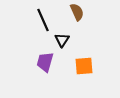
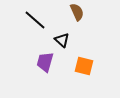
black line: moved 8 px left; rotated 25 degrees counterclockwise
black triangle: rotated 21 degrees counterclockwise
orange square: rotated 18 degrees clockwise
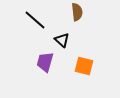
brown semicircle: rotated 18 degrees clockwise
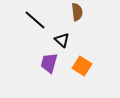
purple trapezoid: moved 4 px right, 1 px down
orange square: moved 2 px left; rotated 18 degrees clockwise
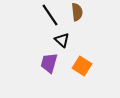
black line: moved 15 px right, 5 px up; rotated 15 degrees clockwise
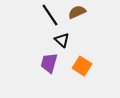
brown semicircle: rotated 108 degrees counterclockwise
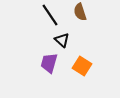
brown semicircle: moved 3 px right; rotated 84 degrees counterclockwise
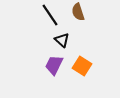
brown semicircle: moved 2 px left
purple trapezoid: moved 5 px right, 2 px down; rotated 10 degrees clockwise
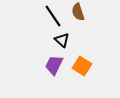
black line: moved 3 px right, 1 px down
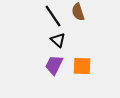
black triangle: moved 4 px left
orange square: rotated 30 degrees counterclockwise
